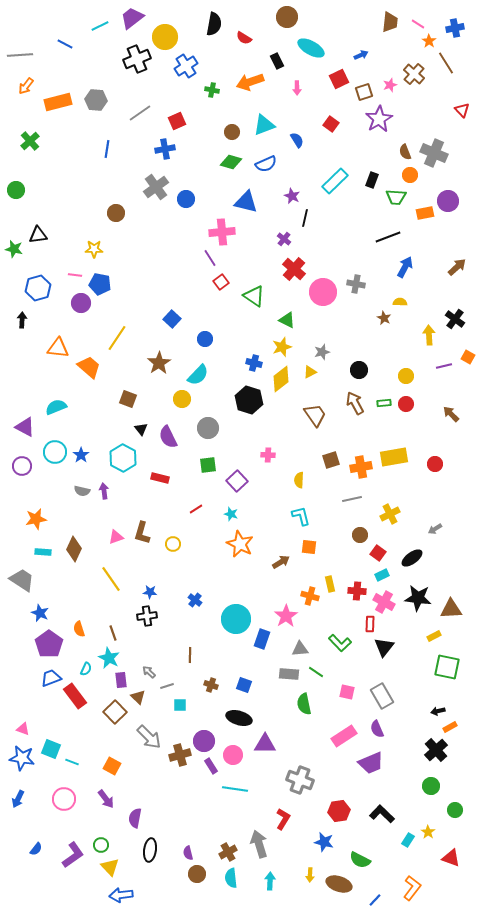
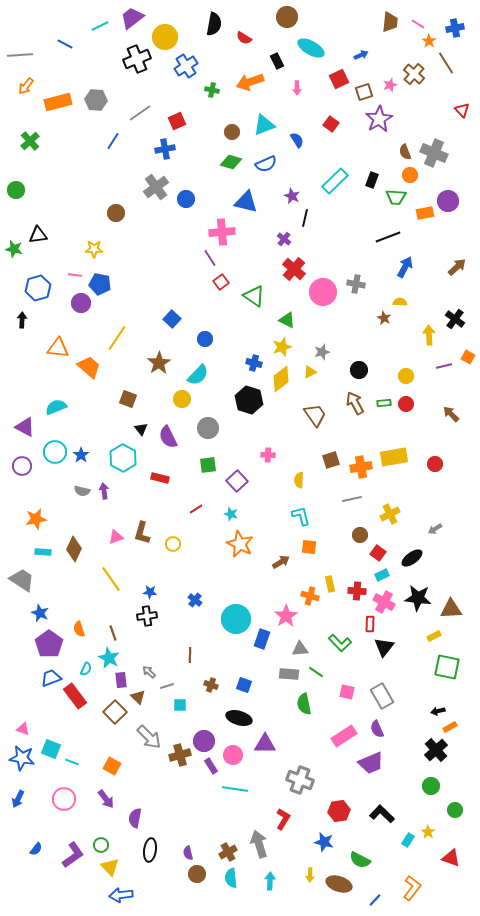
blue line at (107, 149): moved 6 px right, 8 px up; rotated 24 degrees clockwise
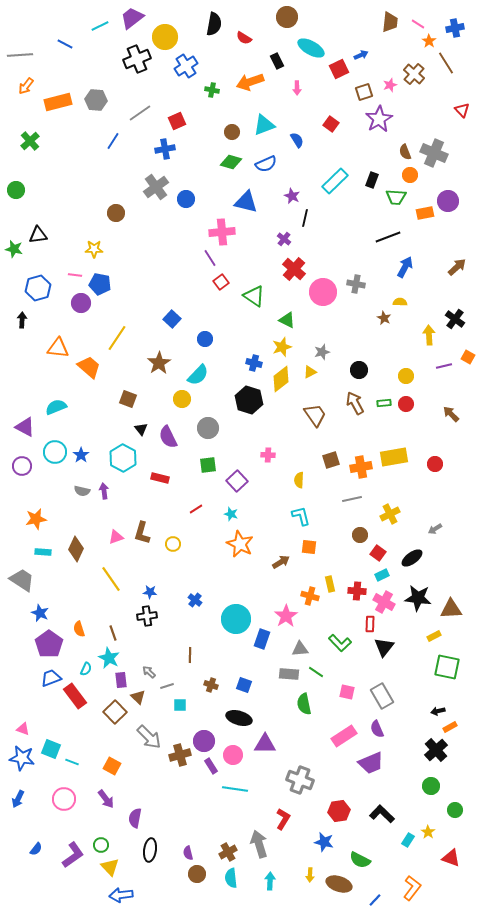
red square at (339, 79): moved 10 px up
brown diamond at (74, 549): moved 2 px right
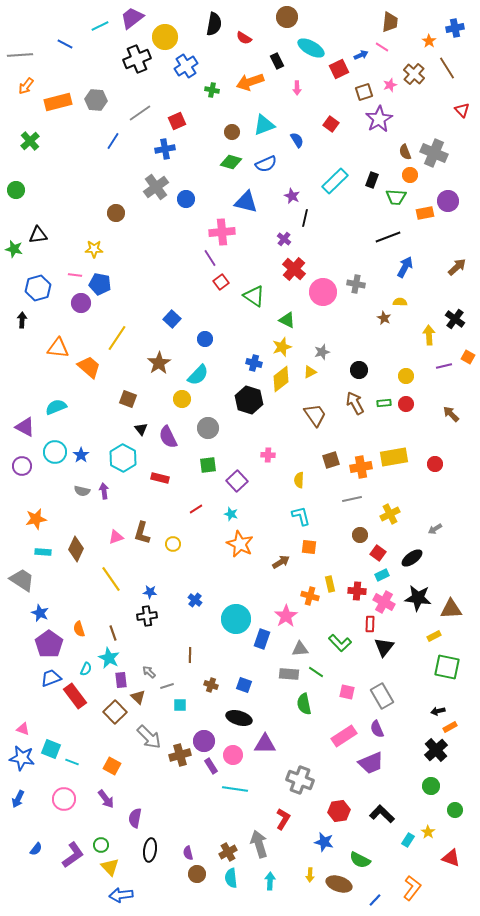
pink line at (418, 24): moved 36 px left, 23 px down
brown line at (446, 63): moved 1 px right, 5 px down
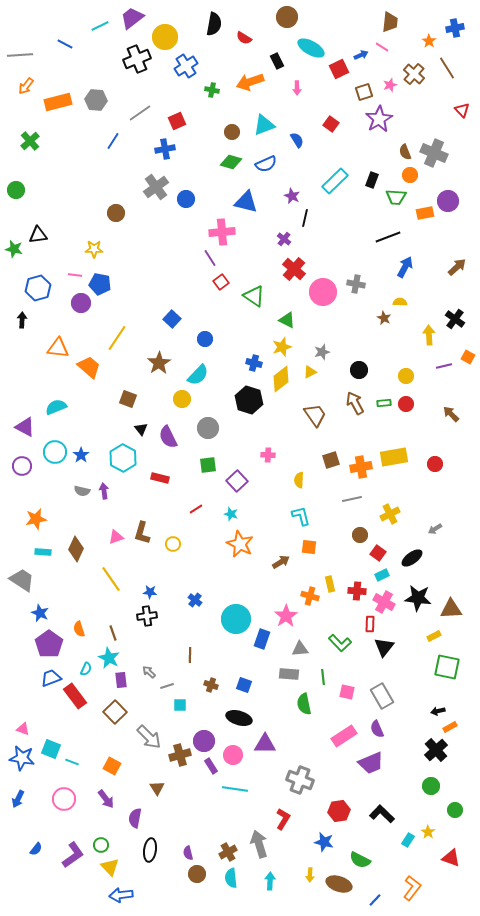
green line at (316, 672): moved 7 px right, 5 px down; rotated 49 degrees clockwise
brown triangle at (138, 697): moved 19 px right, 91 px down; rotated 14 degrees clockwise
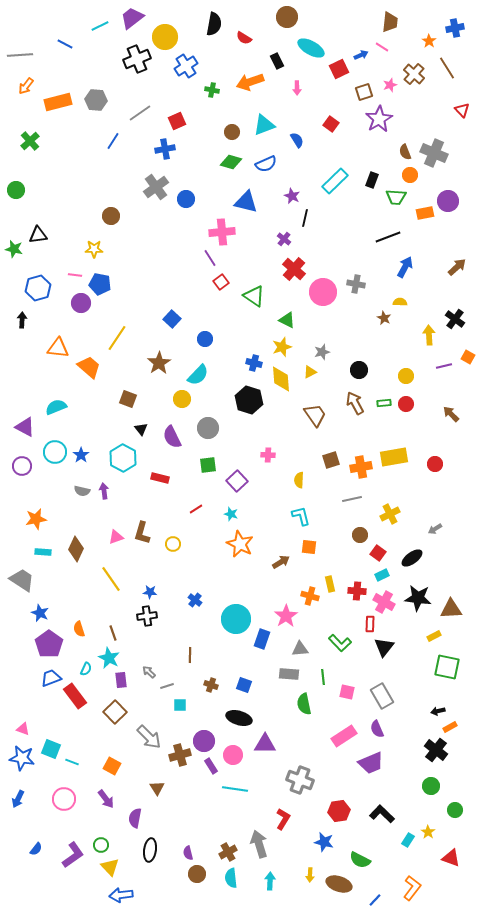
brown circle at (116, 213): moved 5 px left, 3 px down
yellow diamond at (281, 379): rotated 56 degrees counterclockwise
purple semicircle at (168, 437): moved 4 px right
black cross at (436, 750): rotated 10 degrees counterclockwise
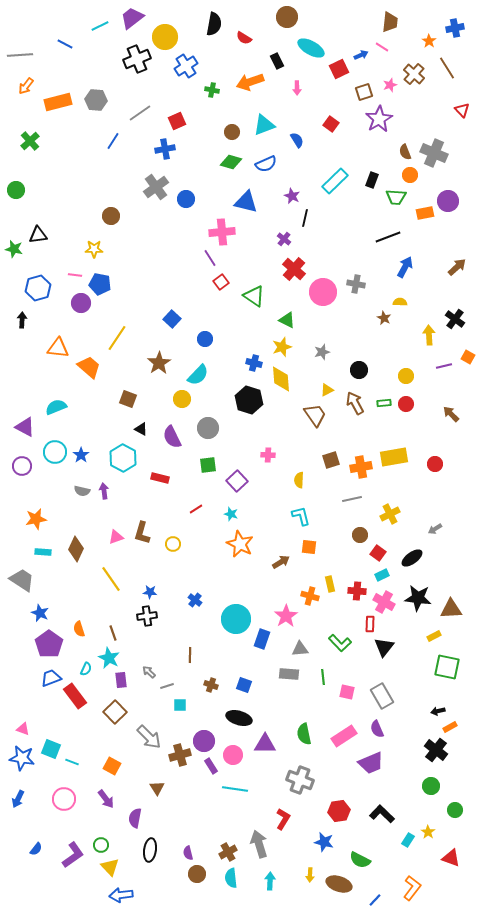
yellow triangle at (310, 372): moved 17 px right, 18 px down
black triangle at (141, 429): rotated 24 degrees counterclockwise
green semicircle at (304, 704): moved 30 px down
